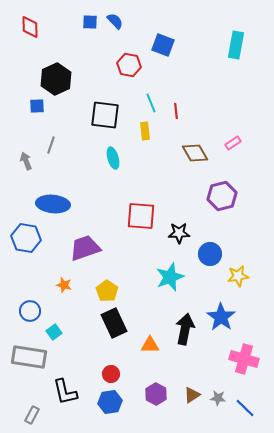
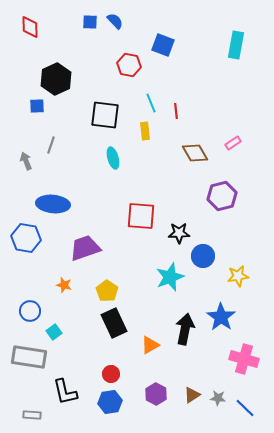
blue circle at (210, 254): moved 7 px left, 2 px down
orange triangle at (150, 345): rotated 30 degrees counterclockwise
gray rectangle at (32, 415): rotated 66 degrees clockwise
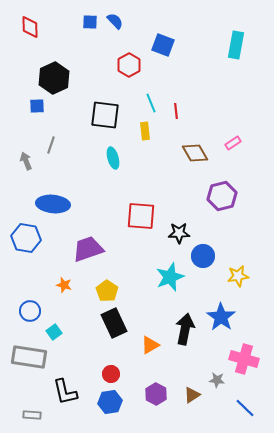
red hexagon at (129, 65): rotated 20 degrees clockwise
black hexagon at (56, 79): moved 2 px left, 1 px up
purple trapezoid at (85, 248): moved 3 px right, 1 px down
gray star at (218, 398): moved 1 px left, 18 px up
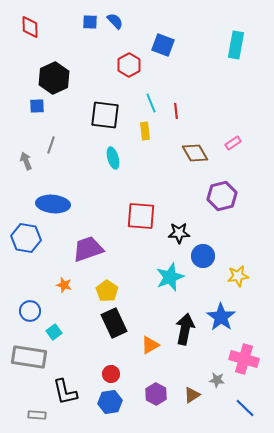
gray rectangle at (32, 415): moved 5 px right
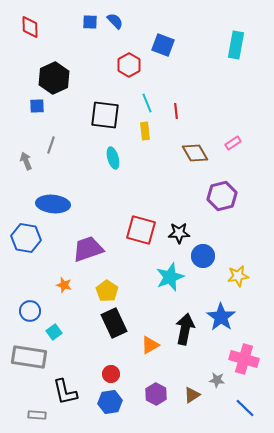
cyan line at (151, 103): moved 4 px left
red square at (141, 216): moved 14 px down; rotated 12 degrees clockwise
